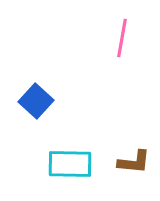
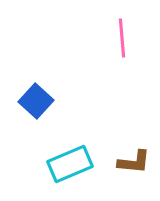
pink line: rotated 15 degrees counterclockwise
cyan rectangle: rotated 24 degrees counterclockwise
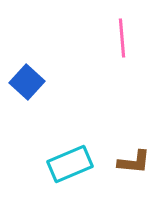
blue square: moved 9 px left, 19 px up
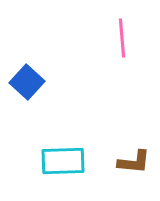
cyan rectangle: moved 7 px left, 3 px up; rotated 21 degrees clockwise
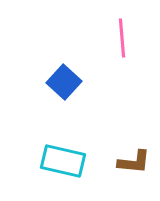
blue square: moved 37 px right
cyan rectangle: rotated 15 degrees clockwise
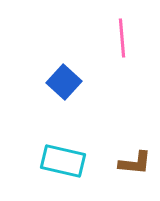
brown L-shape: moved 1 px right, 1 px down
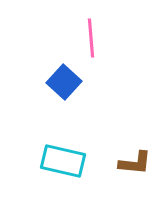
pink line: moved 31 px left
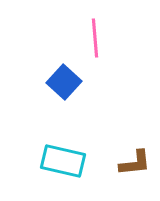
pink line: moved 4 px right
brown L-shape: rotated 12 degrees counterclockwise
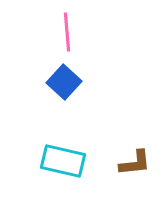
pink line: moved 28 px left, 6 px up
